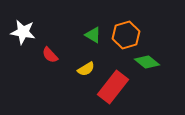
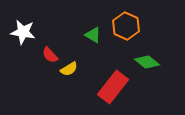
orange hexagon: moved 9 px up; rotated 20 degrees counterclockwise
yellow semicircle: moved 17 px left
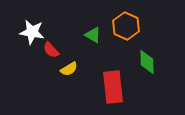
white star: moved 9 px right
red semicircle: moved 1 px right, 5 px up
green diamond: rotated 50 degrees clockwise
red rectangle: rotated 44 degrees counterclockwise
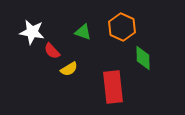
orange hexagon: moved 4 px left, 1 px down
green triangle: moved 10 px left, 3 px up; rotated 12 degrees counterclockwise
red semicircle: moved 1 px right, 1 px down
green diamond: moved 4 px left, 4 px up
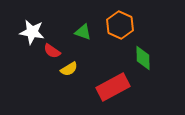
orange hexagon: moved 2 px left, 2 px up
red semicircle: rotated 12 degrees counterclockwise
red rectangle: rotated 68 degrees clockwise
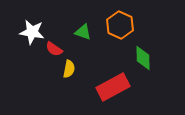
red semicircle: moved 2 px right, 2 px up
yellow semicircle: rotated 48 degrees counterclockwise
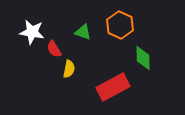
red semicircle: rotated 24 degrees clockwise
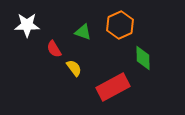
orange hexagon: rotated 12 degrees clockwise
white star: moved 5 px left, 7 px up; rotated 10 degrees counterclockwise
yellow semicircle: moved 5 px right, 1 px up; rotated 48 degrees counterclockwise
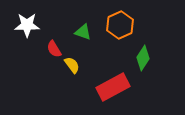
green diamond: rotated 35 degrees clockwise
yellow semicircle: moved 2 px left, 3 px up
